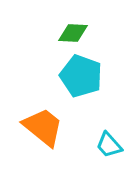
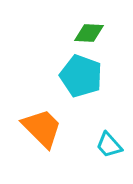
green diamond: moved 16 px right
orange trapezoid: moved 1 px left, 1 px down; rotated 6 degrees clockwise
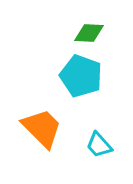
cyan trapezoid: moved 10 px left
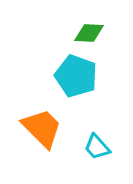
cyan pentagon: moved 5 px left
cyan trapezoid: moved 2 px left, 2 px down
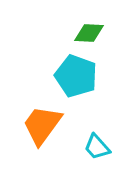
orange trapezoid: moved 3 px up; rotated 99 degrees counterclockwise
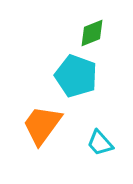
green diamond: moved 3 px right; rotated 24 degrees counterclockwise
cyan trapezoid: moved 3 px right, 4 px up
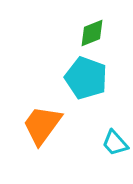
cyan pentagon: moved 10 px right, 2 px down
cyan trapezoid: moved 15 px right
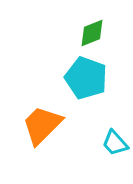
orange trapezoid: rotated 9 degrees clockwise
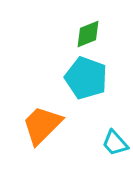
green diamond: moved 4 px left, 1 px down
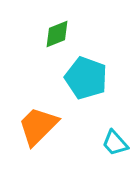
green diamond: moved 31 px left
orange trapezoid: moved 4 px left, 1 px down
